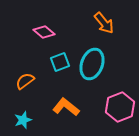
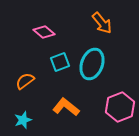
orange arrow: moved 2 px left
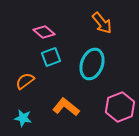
cyan square: moved 9 px left, 5 px up
cyan star: moved 2 px up; rotated 30 degrees clockwise
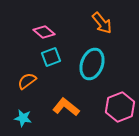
orange semicircle: moved 2 px right
